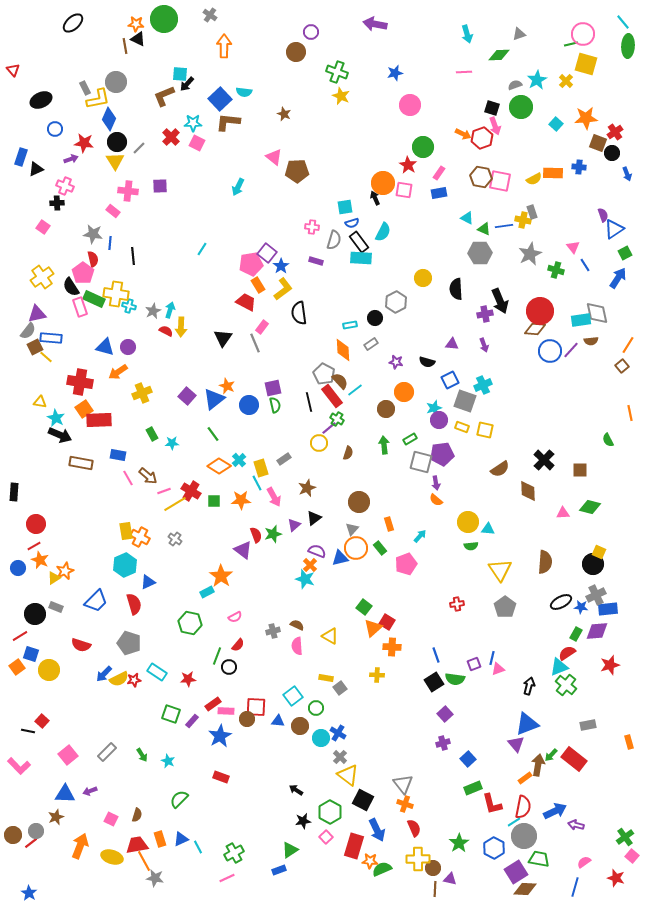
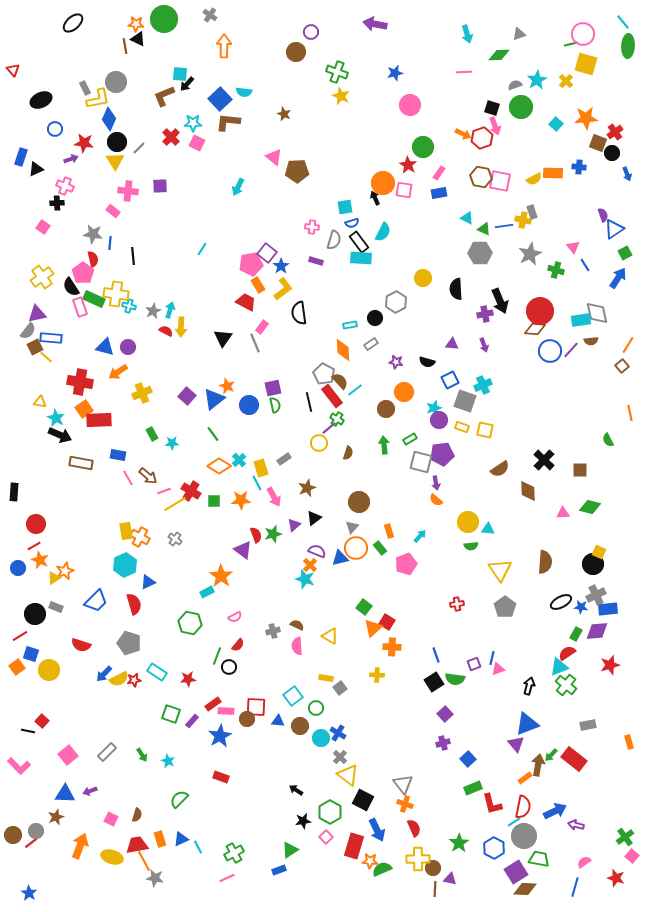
orange rectangle at (389, 524): moved 7 px down
gray triangle at (352, 529): moved 2 px up
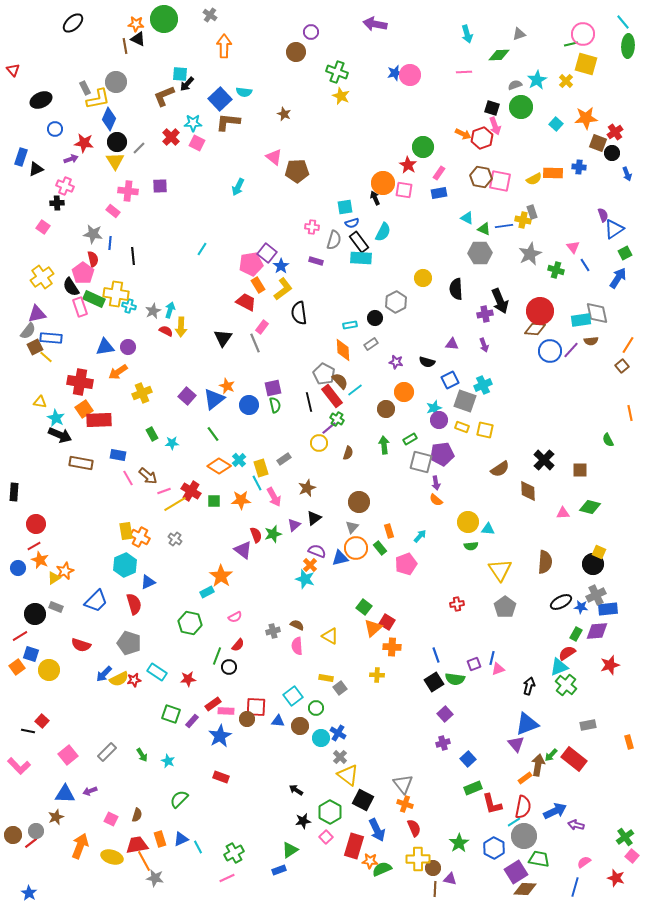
pink circle at (410, 105): moved 30 px up
blue triangle at (105, 347): rotated 24 degrees counterclockwise
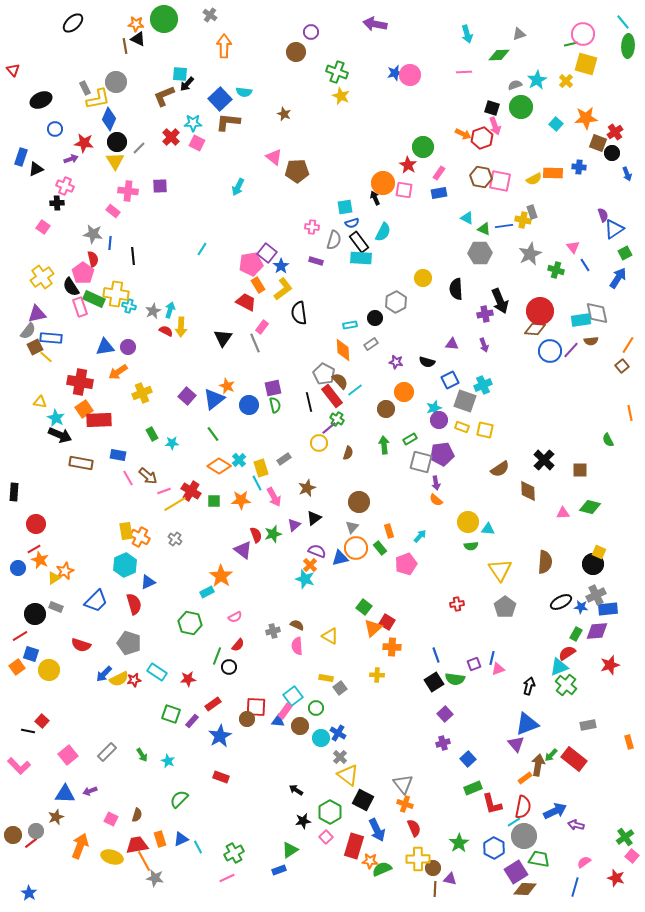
red line at (34, 546): moved 3 px down
pink rectangle at (226, 711): moved 59 px right; rotated 56 degrees counterclockwise
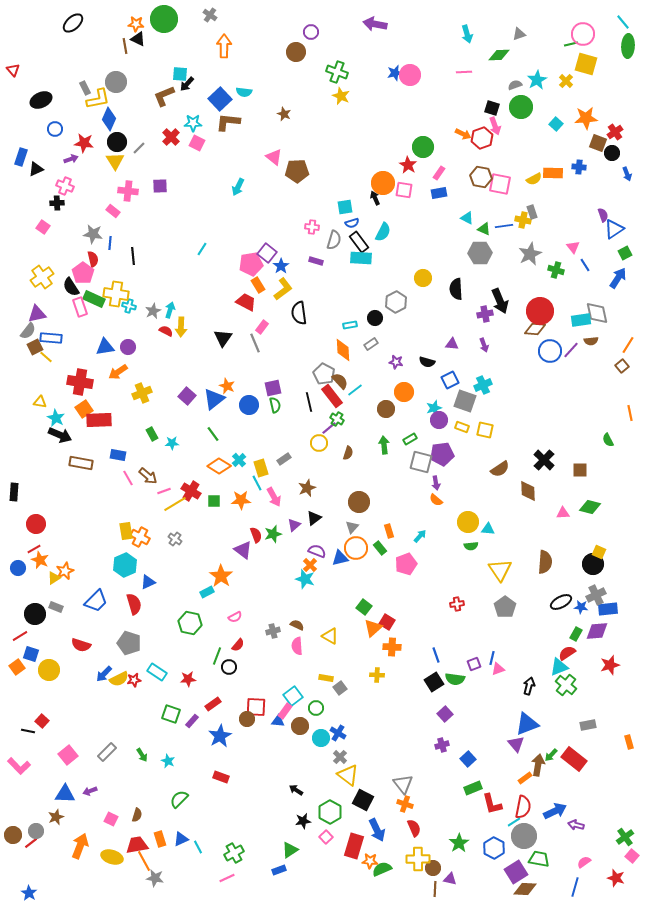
pink square at (500, 181): moved 3 px down
purple cross at (443, 743): moved 1 px left, 2 px down
